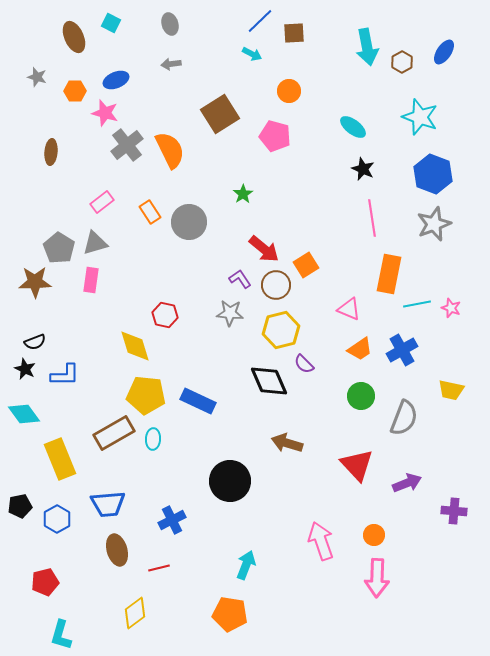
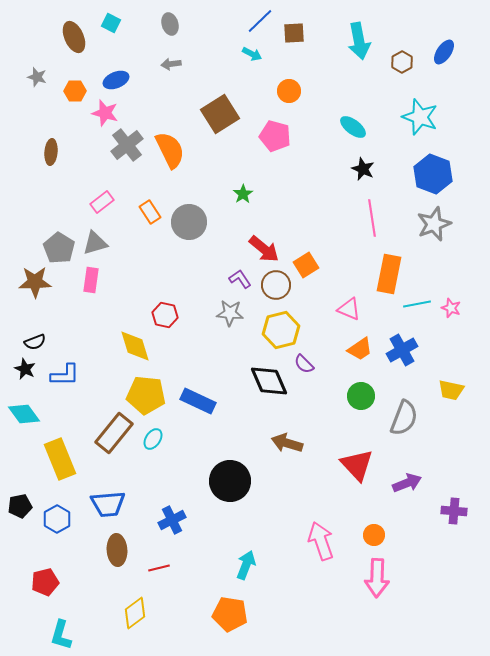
cyan arrow at (367, 47): moved 8 px left, 6 px up
brown rectangle at (114, 433): rotated 21 degrees counterclockwise
cyan ellipse at (153, 439): rotated 30 degrees clockwise
brown ellipse at (117, 550): rotated 12 degrees clockwise
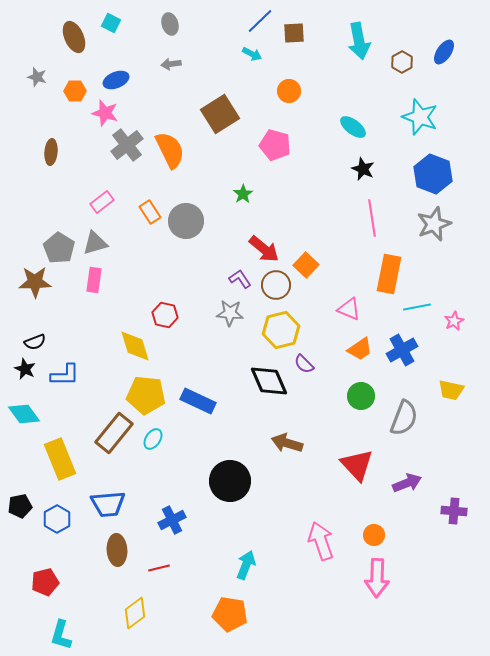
pink pentagon at (275, 136): moved 9 px down
gray circle at (189, 222): moved 3 px left, 1 px up
orange square at (306, 265): rotated 15 degrees counterclockwise
pink rectangle at (91, 280): moved 3 px right
cyan line at (417, 304): moved 3 px down
pink star at (451, 308): moved 3 px right, 13 px down; rotated 24 degrees clockwise
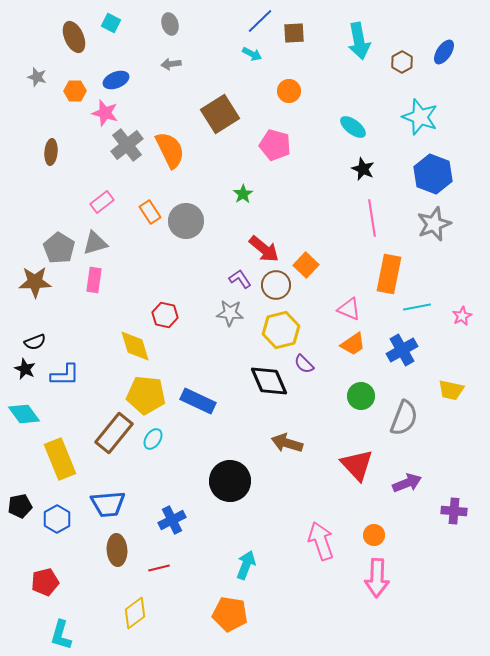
pink star at (454, 321): moved 8 px right, 5 px up
orange trapezoid at (360, 349): moved 7 px left, 5 px up
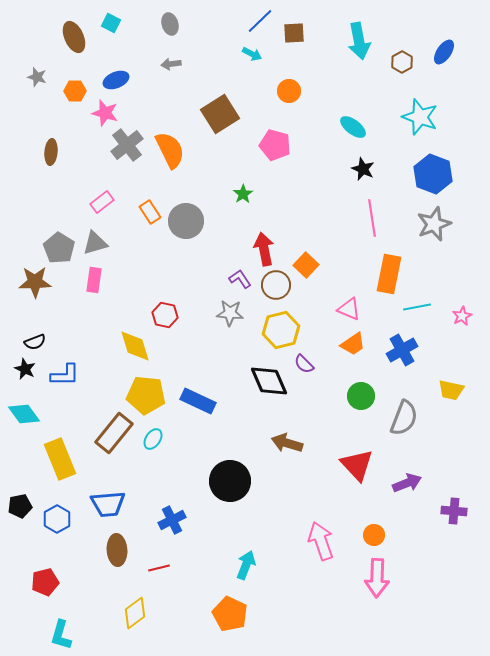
red arrow at (264, 249): rotated 140 degrees counterclockwise
orange pentagon at (230, 614): rotated 16 degrees clockwise
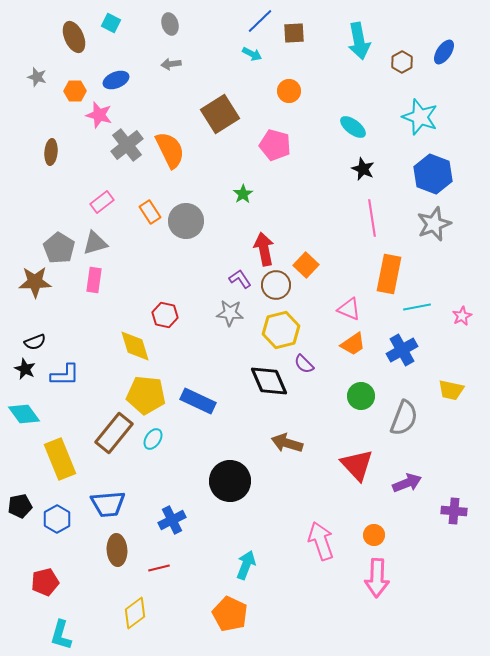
pink star at (105, 113): moved 6 px left, 2 px down
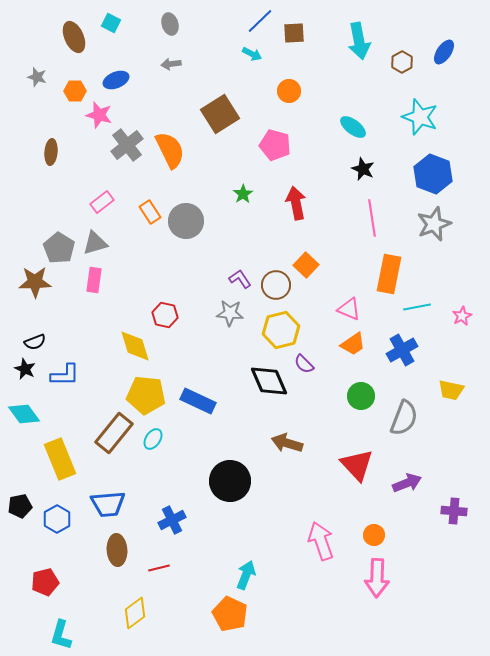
red arrow at (264, 249): moved 32 px right, 46 px up
cyan arrow at (246, 565): moved 10 px down
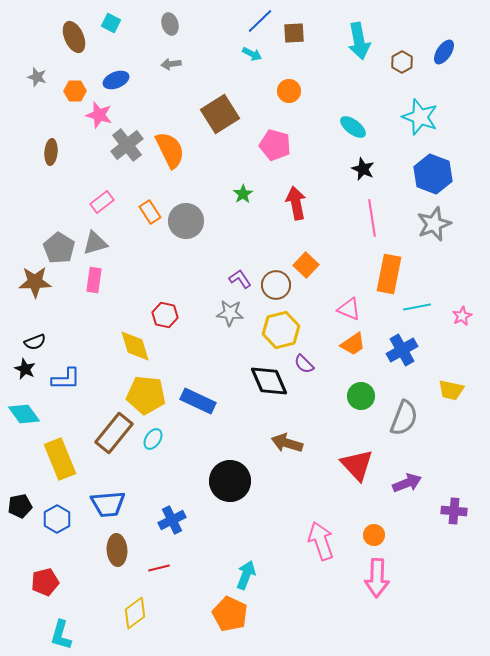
blue L-shape at (65, 375): moved 1 px right, 4 px down
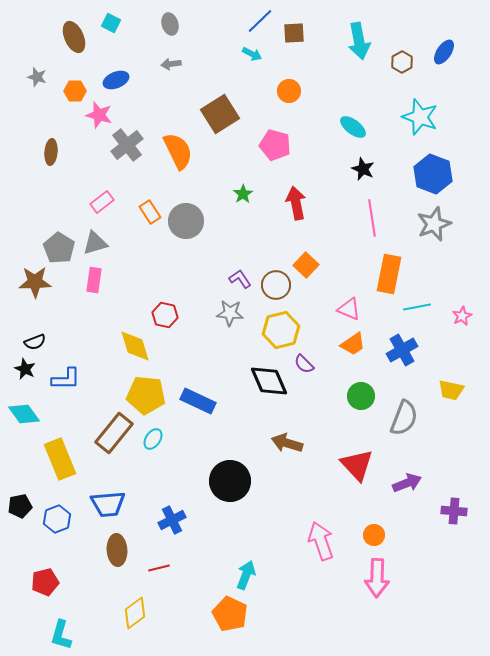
orange semicircle at (170, 150): moved 8 px right, 1 px down
blue hexagon at (57, 519): rotated 8 degrees clockwise
